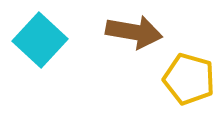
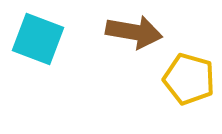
cyan square: moved 2 px left, 1 px up; rotated 22 degrees counterclockwise
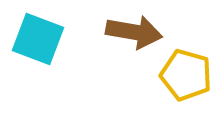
yellow pentagon: moved 3 px left, 4 px up
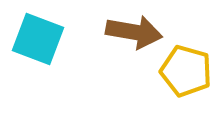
yellow pentagon: moved 4 px up
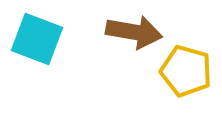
cyan square: moved 1 px left
